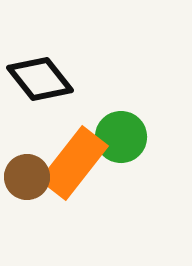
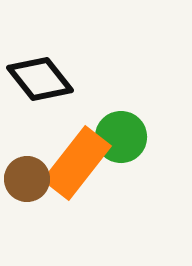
orange rectangle: moved 3 px right
brown circle: moved 2 px down
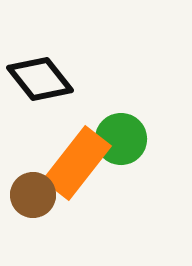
green circle: moved 2 px down
brown circle: moved 6 px right, 16 px down
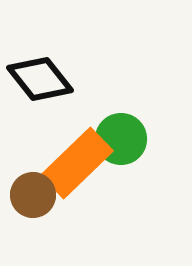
orange rectangle: rotated 8 degrees clockwise
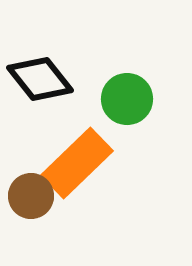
green circle: moved 6 px right, 40 px up
brown circle: moved 2 px left, 1 px down
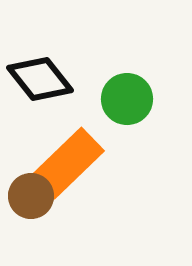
orange rectangle: moved 9 px left
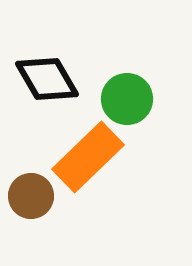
black diamond: moved 7 px right; rotated 8 degrees clockwise
orange rectangle: moved 20 px right, 6 px up
